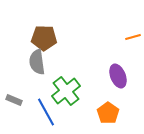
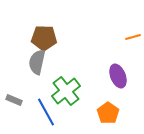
gray semicircle: rotated 20 degrees clockwise
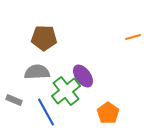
gray semicircle: moved 10 px down; rotated 75 degrees clockwise
purple ellipse: moved 35 px left; rotated 15 degrees counterclockwise
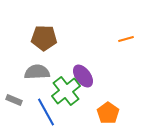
orange line: moved 7 px left, 2 px down
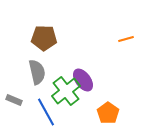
gray semicircle: rotated 80 degrees clockwise
purple ellipse: moved 4 px down
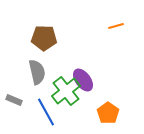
orange line: moved 10 px left, 13 px up
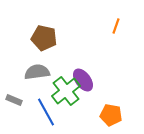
orange line: rotated 56 degrees counterclockwise
brown pentagon: rotated 10 degrees clockwise
gray semicircle: rotated 85 degrees counterclockwise
orange pentagon: moved 3 px right, 2 px down; rotated 25 degrees counterclockwise
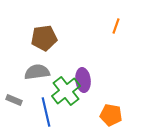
brown pentagon: rotated 20 degrees counterclockwise
purple ellipse: rotated 30 degrees clockwise
blue line: rotated 16 degrees clockwise
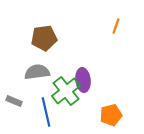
gray rectangle: moved 1 px down
orange pentagon: rotated 25 degrees counterclockwise
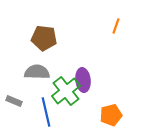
brown pentagon: rotated 15 degrees clockwise
gray semicircle: rotated 10 degrees clockwise
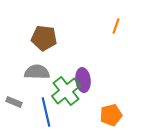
gray rectangle: moved 1 px down
